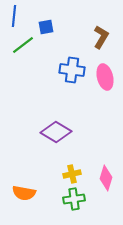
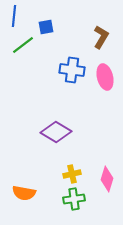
pink diamond: moved 1 px right, 1 px down
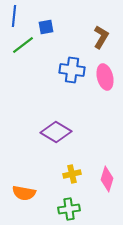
green cross: moved 5 px left, 10 px down
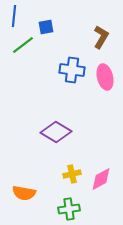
pink diamond: moved 6 px left; rotated 45 degrees clockwise
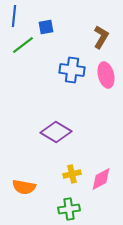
pink ellipse: moved 1 px right, 2 px up
orange semicircle: moved 6 px up
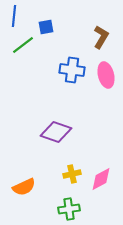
purple diamond: rotated 12 degrees counterclockwise
orange semicircle: rotated 35 degrees counterclockwise
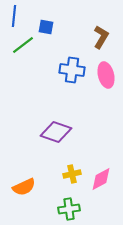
blue square: rotated 21 degrees clockwise
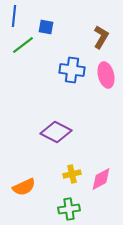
purple diamond: rotated 8 degrees clockwise
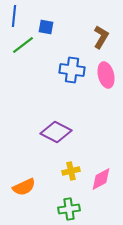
yellow cross: moved 1 px left, 3 px up
